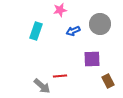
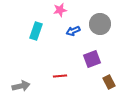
purple square: rotated 18 degrees counterclockwise
brown rectangle: moved 1 px right, 1 px down
gray arrow: moved 21 px left; rotated 54 degrees counterclockwise
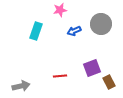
gray circle: moved 1 px right
blue arrow: moved 1 px right
purple square: moved 9 px down
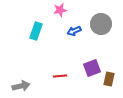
brown rectangle: moved 3 px up; rotated 40 degrees clockwise
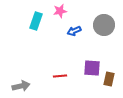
pink star: moved 1 px down
gray circle: moved 3 px right, 1 px down
cyan rectangle: moved 10 px up
purple square: rotated 24 degrees clockwise
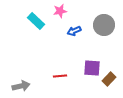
cyan rectangle: rotated 66 degrees counterclockwise
brown rectangle: rotated 32 degrees clockwise
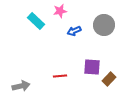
purple square: moved 1 px up
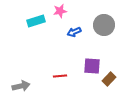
cyan rectangle: rotated 60 degrees counterclockwise
blue arrow: moved 1 px down
purple square: moved 1 px up
